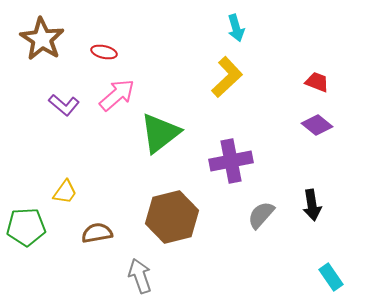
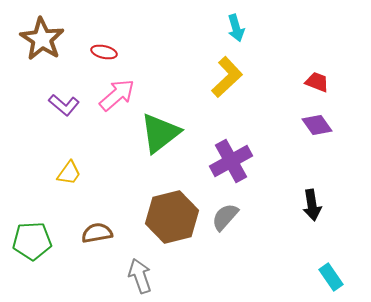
purple diamond: rotated 16 degrees clockwise
purple cross: rotated 18 degrees counterclockwise
yellow trapezoid: moved 4 px right, 19 px up
gray semicircle: moved 36 px left, 2 px down
green pentagon: moved 6 px right, 14 px down
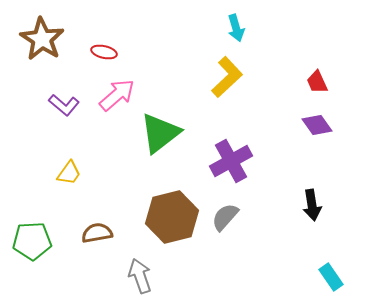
red trapezoid: rotated 135 degrees counterclockwise
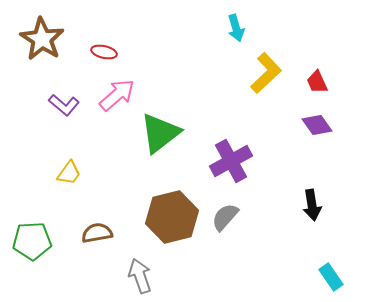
yellow L-shape: moved 39 px right, 4 px up
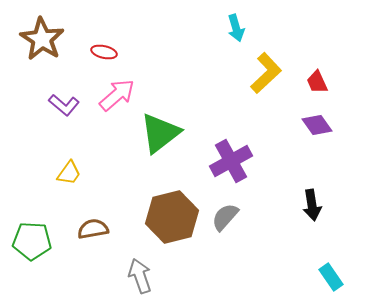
brown semicircle: moved 4 px left, 4 px up
green pentagon: rotated 6 degrees clockwise
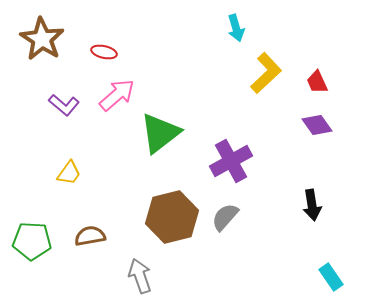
brown semicircle: moved 3 px left, 7 px down
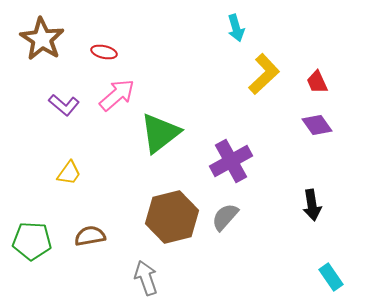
yellow L-shape: moved 2 px left, 1 px down
gray arrow: moved 6 px right, 2 px down
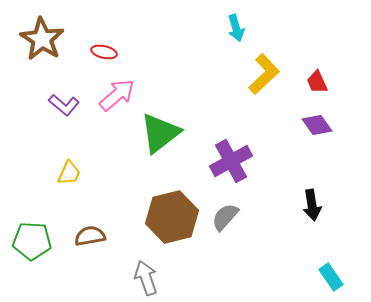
yellow trapezoid: rotated 12 degrees counterclockwise
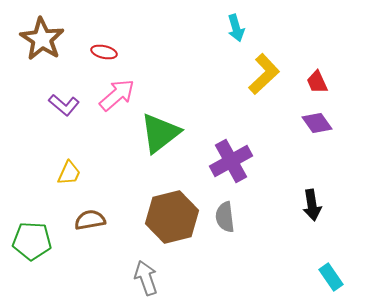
purple diamond: moved 2 px up
gray semicircle: rotated 48 degrees counterclockwise
brown semicircle: moved 16 px up
